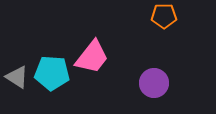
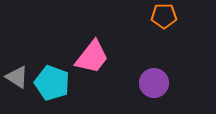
cyan pentagon: moved 10 px down; rotated 16 degrees clockwise
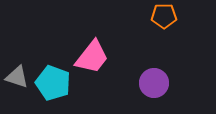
gray triangle: rotated 15 degrees counterclockwise
cyan pentagon: moved 1 px right
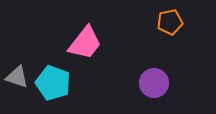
orange pentagon: moved 6 px right, 6 px down; rotated 10 degrees counterclockwise
pink trapezoid: moved 7 px left, 14 px up
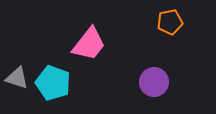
pink trapezoid: moved 4 px right, 1 px down
gray triangle: moved 1 px down
purple circle: moved 1 px up
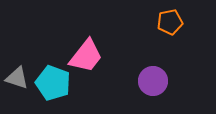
pink trapezoid: moved 3 px left, 12 px down
purple circle: moved 1 px left, 1 px up
